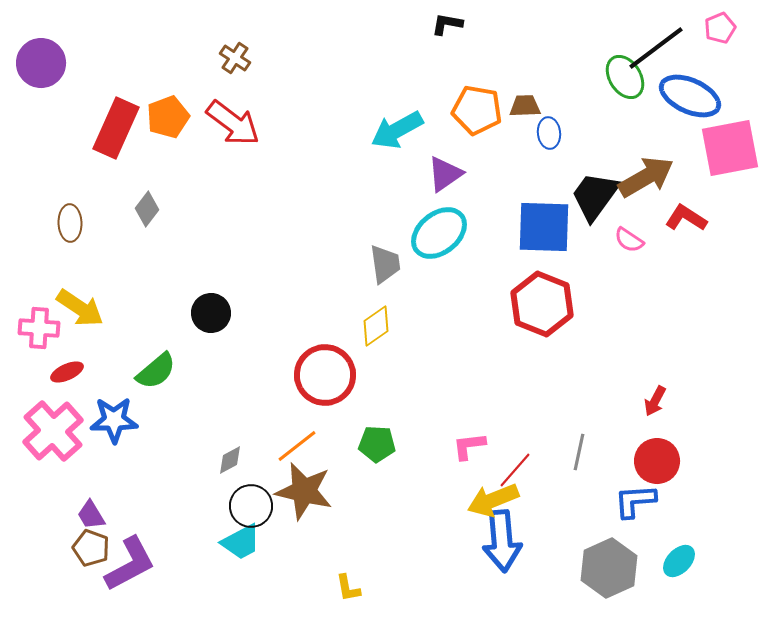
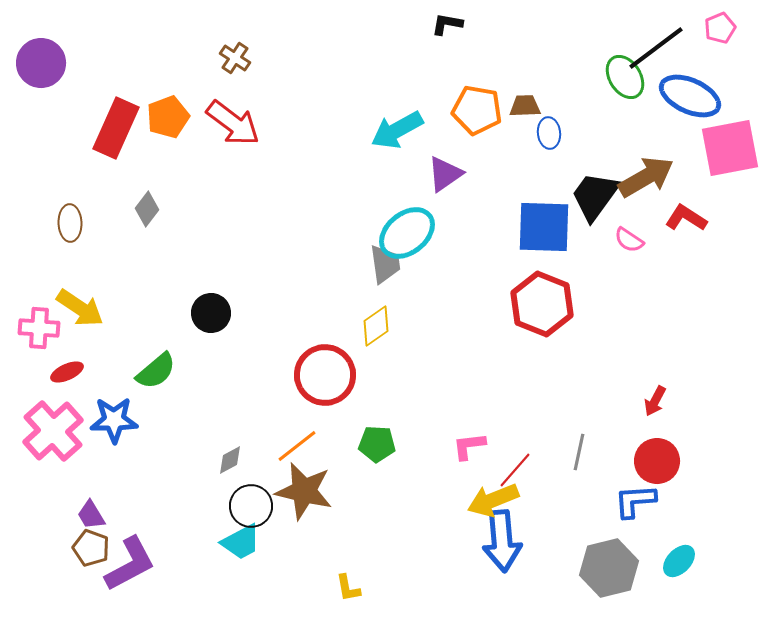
cyan ellipse at (439, 233): moved 32 px left
gray hexagon at (609, 568): rotated 10 degrees clockwise
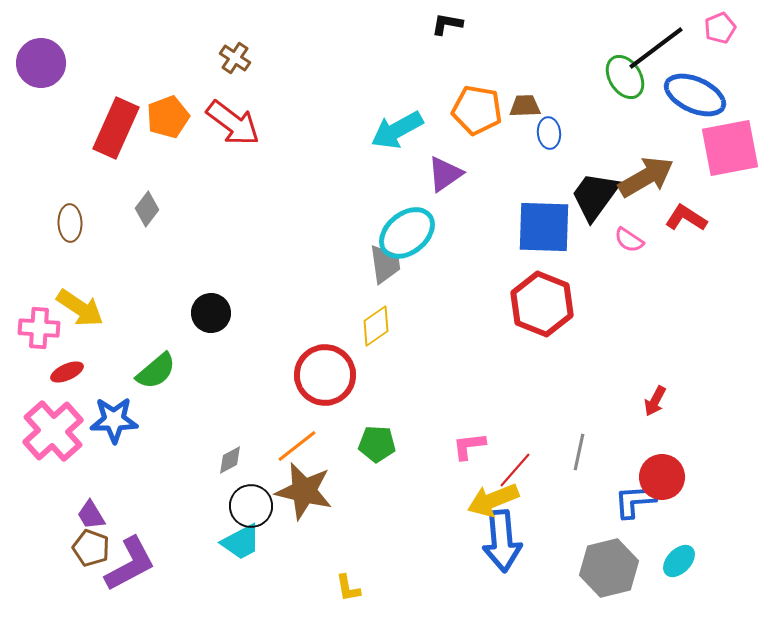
blue ellipse at (690, 96): moved 5 px right, 1 px up
red circle at (657, 461): moved 5 px right, 16 px down
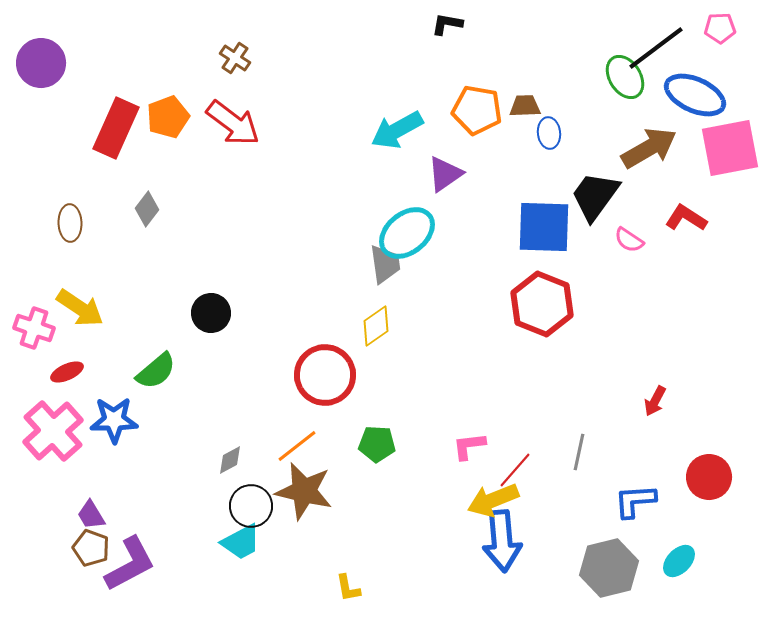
pink pentagon at (720, 28): rotated 20 degrees clockwise
brown arrow at (646, 177): moved 3 px right, 29 px up
pink cross at (39, 328): moved 5 px left; rotated 15 degrees clockwise
red circle at (662, 477): moved 47 px right
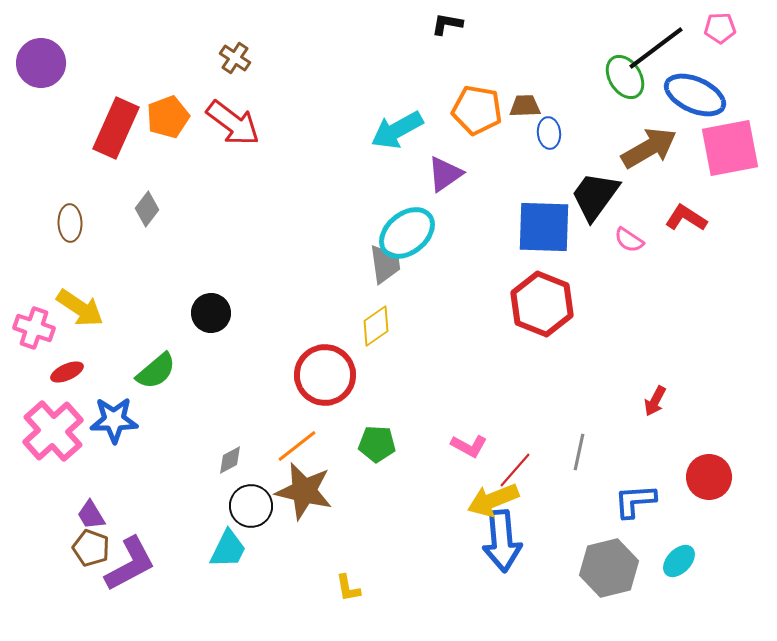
pink L-shape at (469, 446): rotated 144 degrees counterclockwise
cyan trapezoid at (241, 542): moved 13 px left, 7 px down; rotated 36 degrees counterclockwise
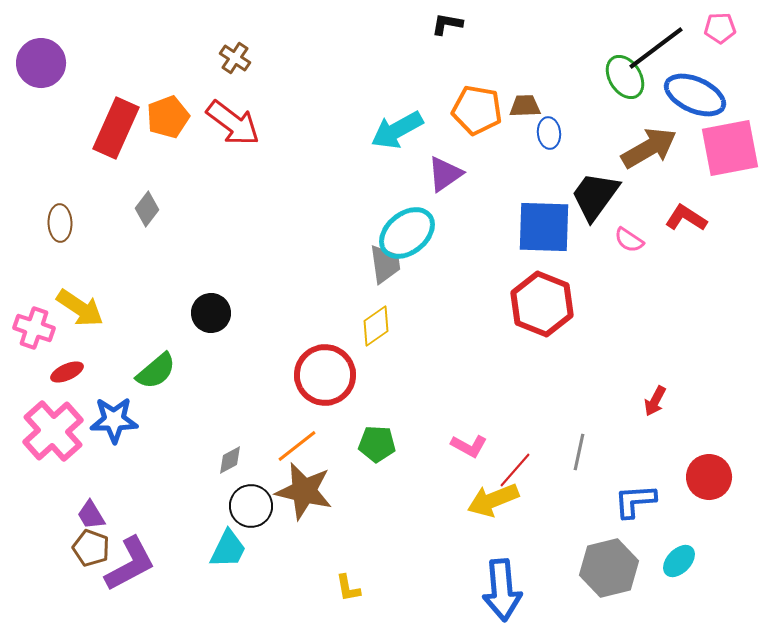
brown ellipse at (70, 223): moved 10 px left
blue arrow at (502, 541): moved 49 px down
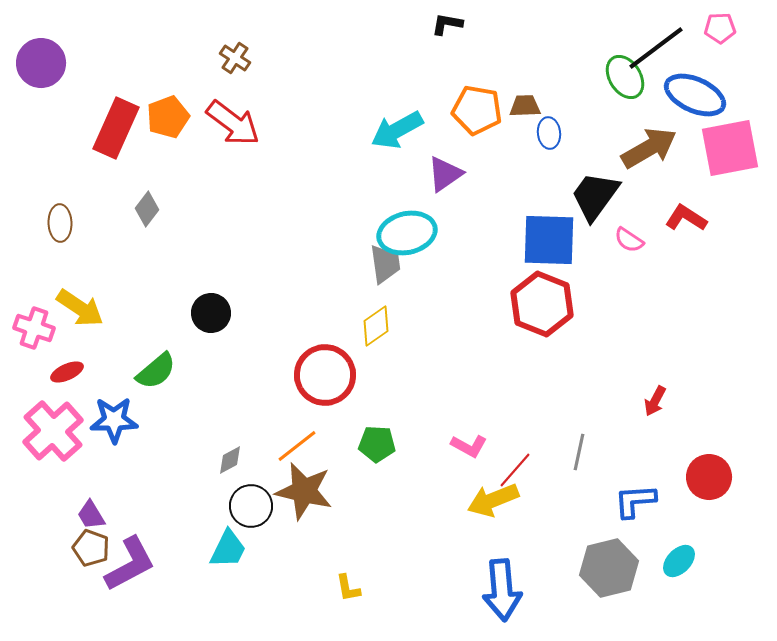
blue square at (544, 227): moved 5 px right, 13 px down
cyan ellipse at (407, 233): rotated 26 degrees clockwise
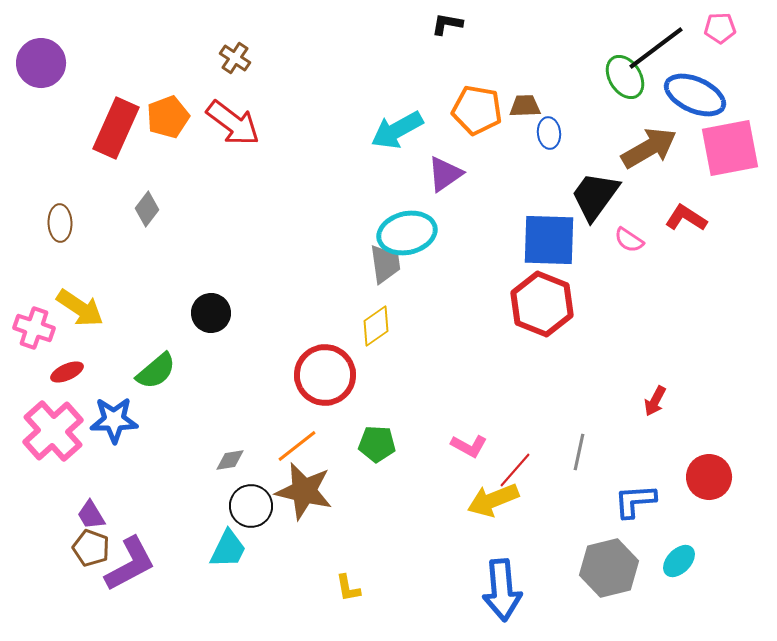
gray diamond at (230, 460): rotated 20 degrees clockwise
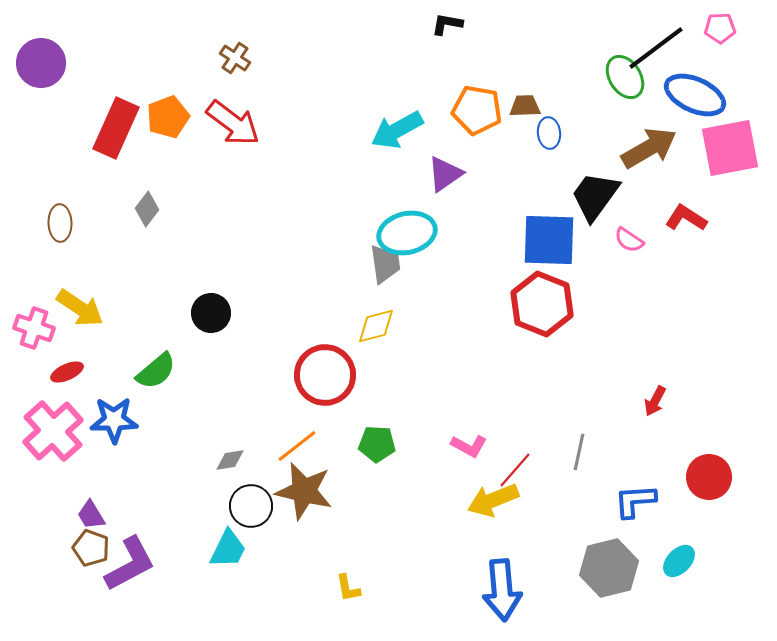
yellow diamond at (376, 326): rotated 21 degrees clockwise
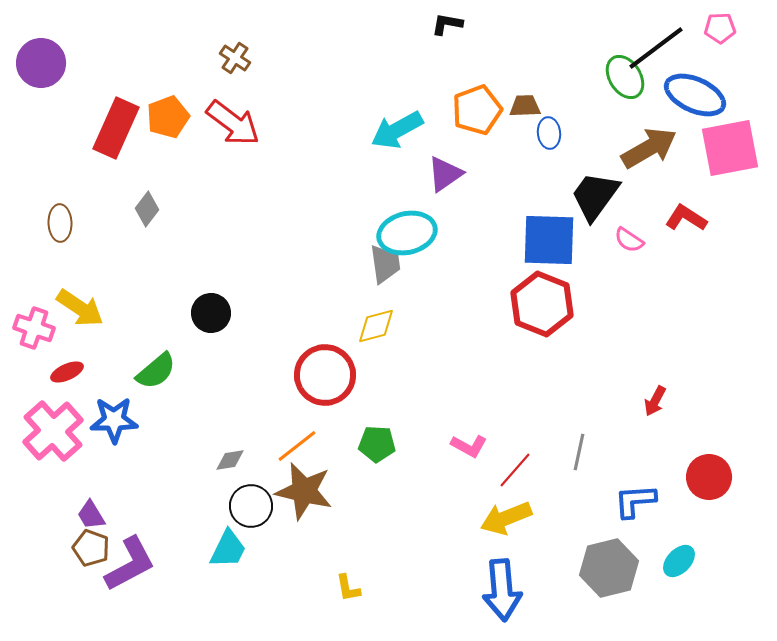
orange pentagon at (477, 110): rotated 30 degrees counterclockwise
yellow arrow at (493, 500): moved 13 px right, 18 px down
